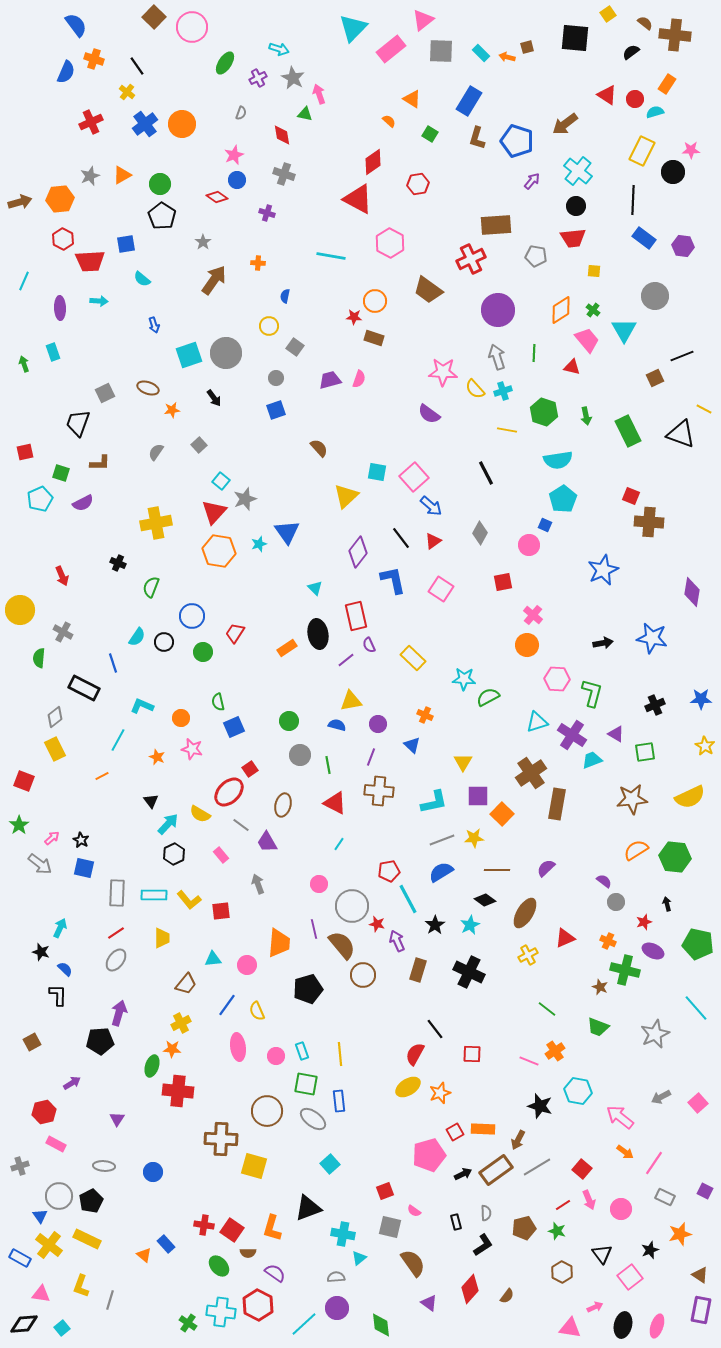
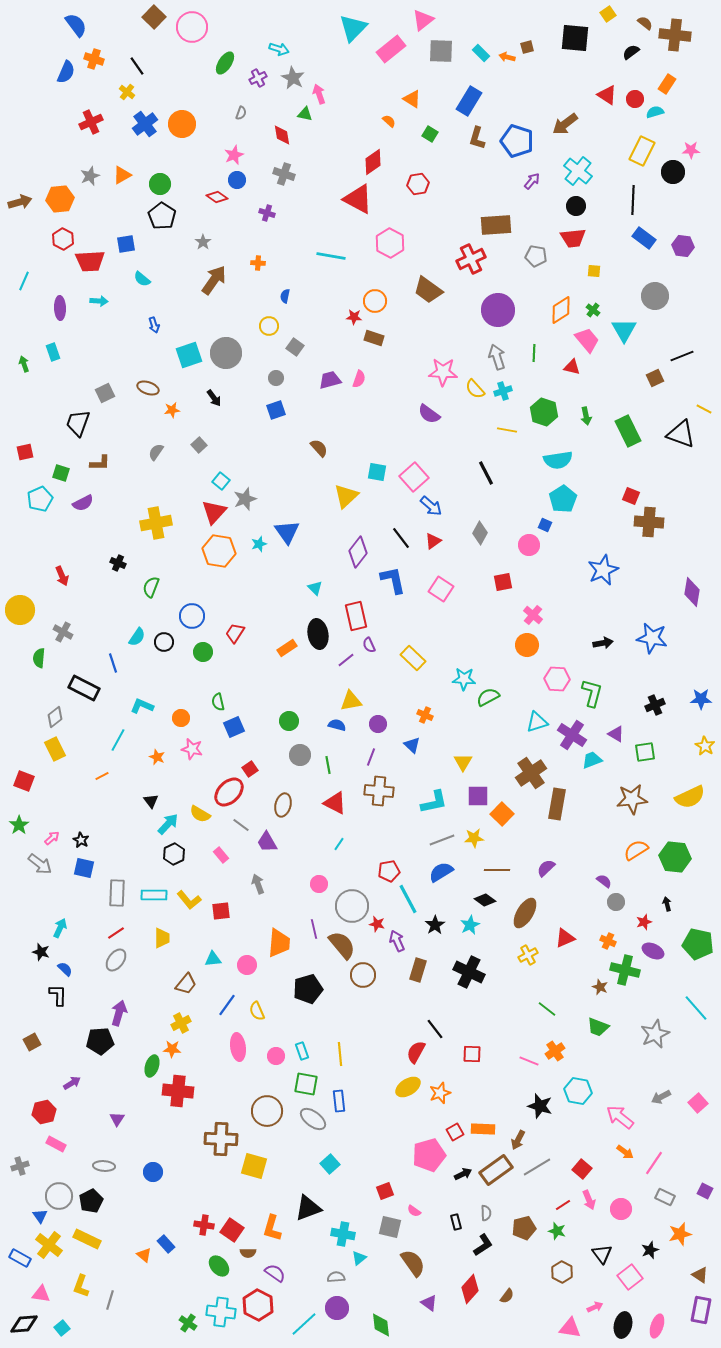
red semicircle at (415, 1054): moved 1 px right, 2 px up
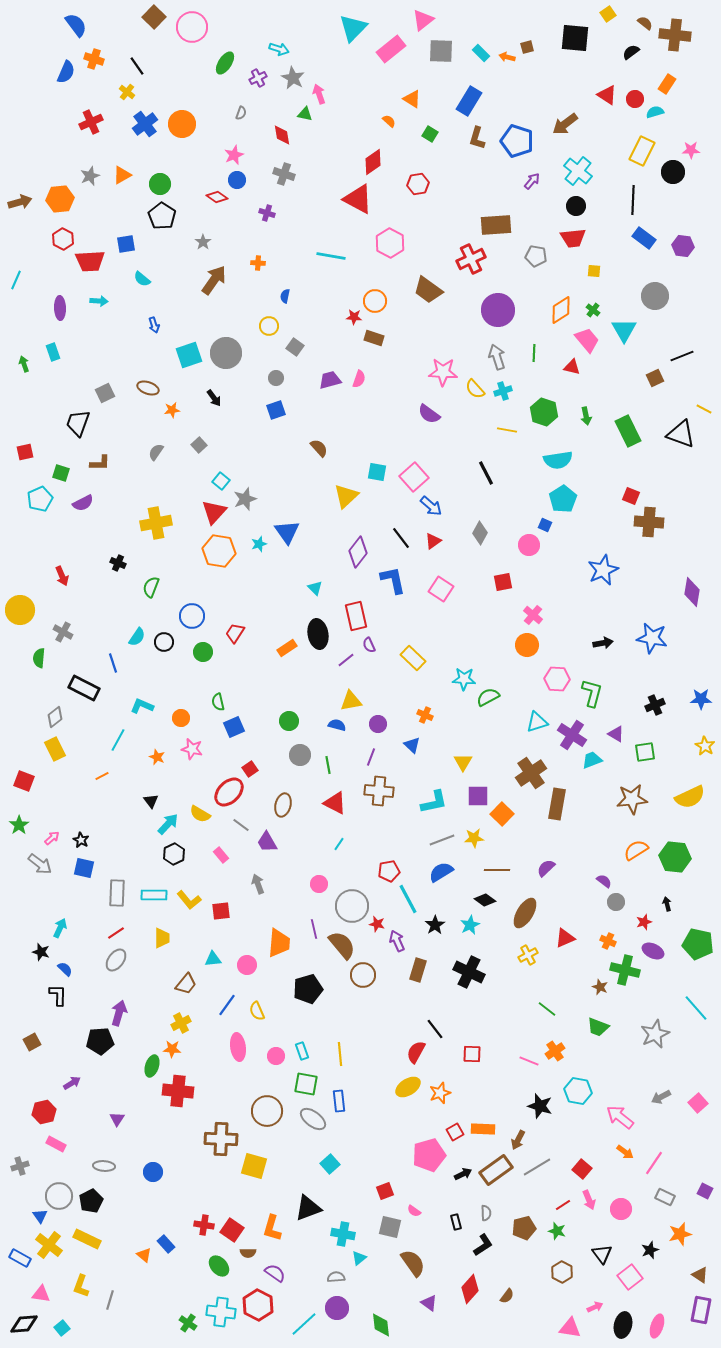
cyan line at (24, 281): moved 8 px left, 1 px up
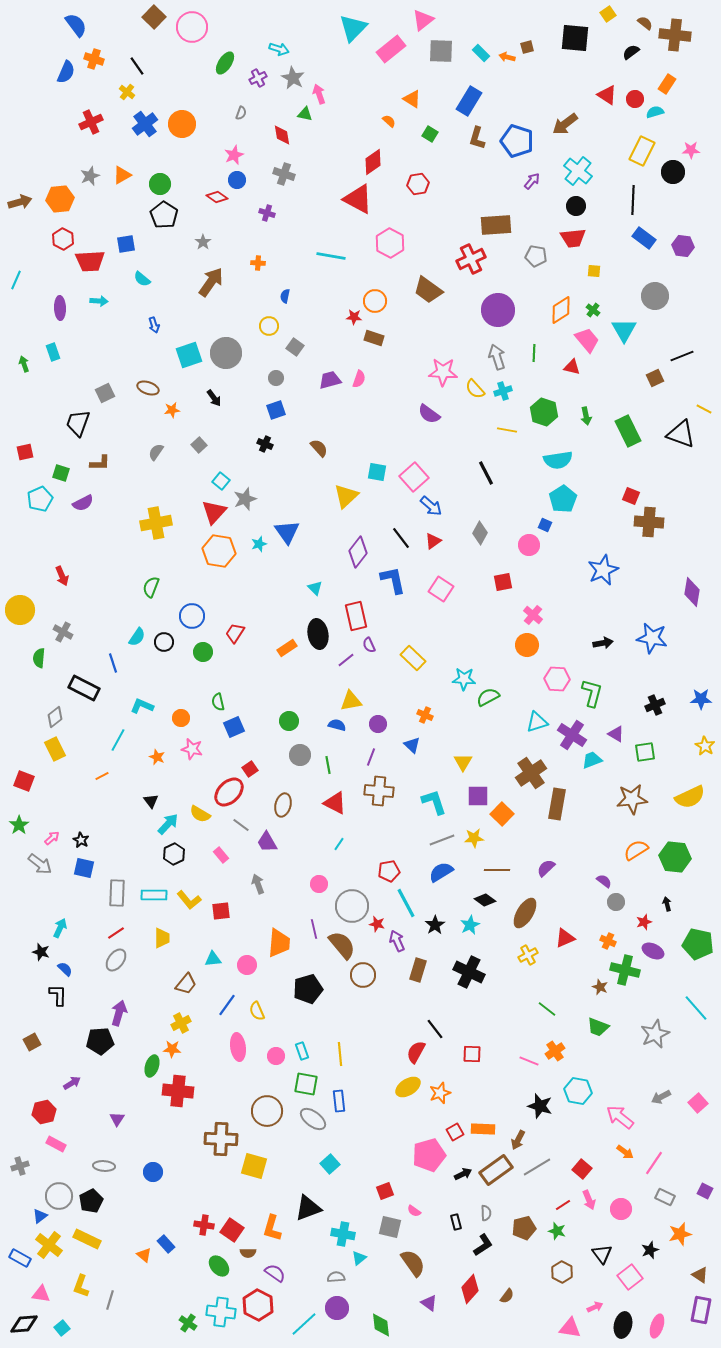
black pentagon at (162, 216): moved 2 px right, 1 px up
brown arrow at (214, 280): moved 3 px left, 2 px down
black cross at (118, 563): moved 147 px right, 119 px up
cyan L-shape at (434, 802): rotated 96 degrees counterclockwise
cyan line at (408, 899): moved 2 px left, 4 px down
blue triangle at (40, 1216): rotated 28 degrees clockwise
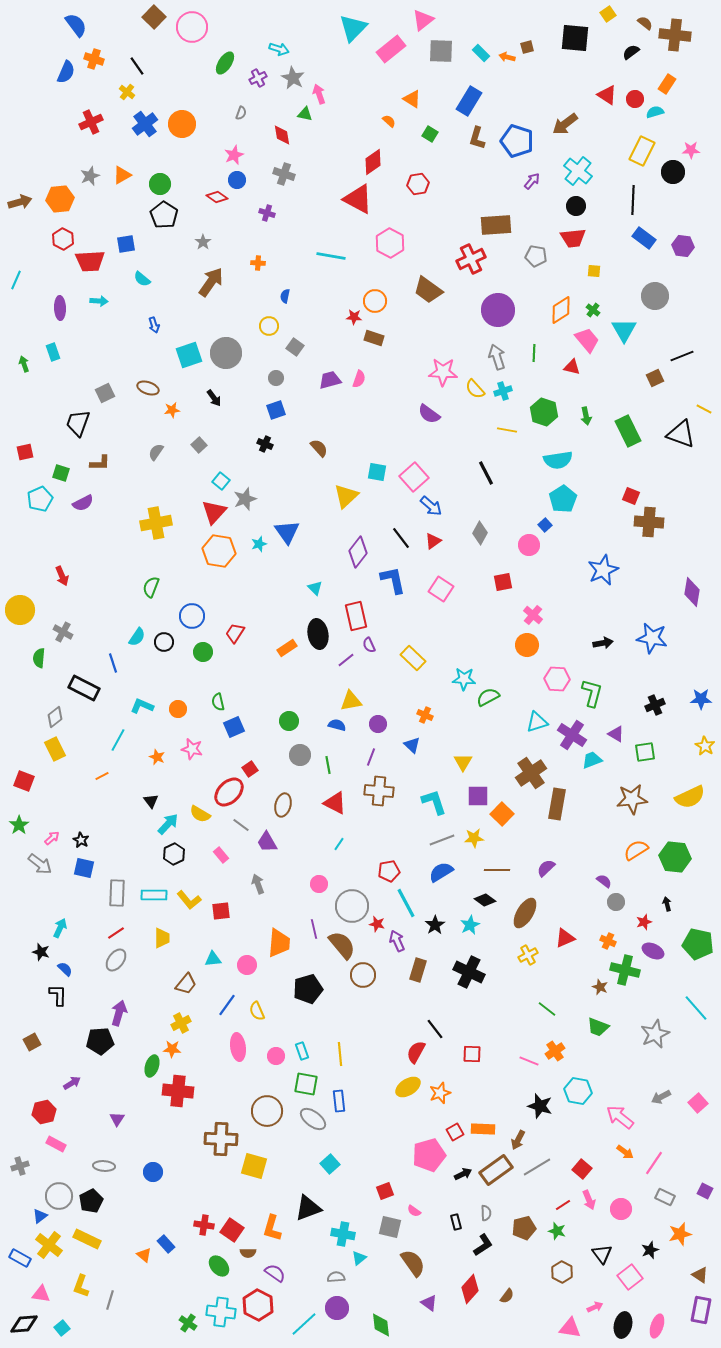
blue square at (545, 525): rotated 24 degrees clockwise
orange circle at (181, 718): moved 3 px left, 9 px up
